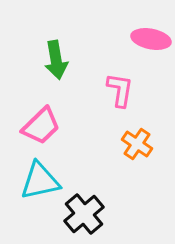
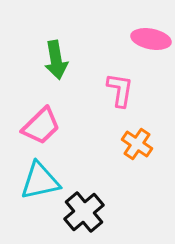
black cross: moved 2 px up
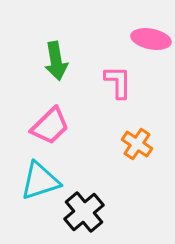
green arrow: moved 1 px down
pink L-shape: moved 2 px left, 8 px up; rotated 9 degrees counterclockwise
pink trapezoid: moved 9 px right
cyan triangle: rotated 6 degrees counterclockwise
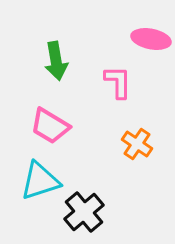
pink trapezoid: rotated 75 degrees clockwise
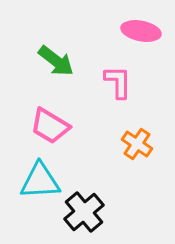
pink ellipse: moved 10 px left, 8 px up
green arrow: rotated 42 degrees counterclockwise
cyan triangle: rotated 15 degrees clockwise
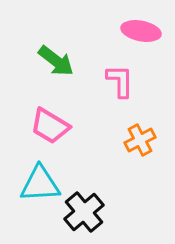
pink L-shape: moved 2 px right, 1 px up
orange cross: moved 3 px right, 4 px up; rotated 28 degrees clockwise
cyan triangle: moved 3 px down
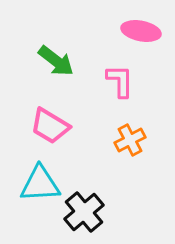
orange cross: moved 10 px left
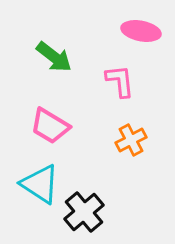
green arrow: moved 2 px left, 4 px up
pink L-shape: rotated 6 degrees counterclockwise
orange cross: moved 1 px right
cyan triangle: rotated 36 degrees clockwise
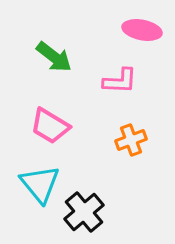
pink ellipse: moved 1 px right, 1 px up
pink L-shape: rotated 99 degrees clockwise
orange cross: rotated 8 degrees clockwise
cyan triangle: rotated 18 degrees clockwise
